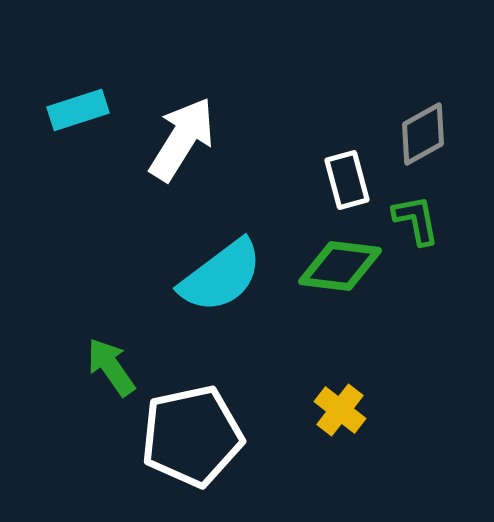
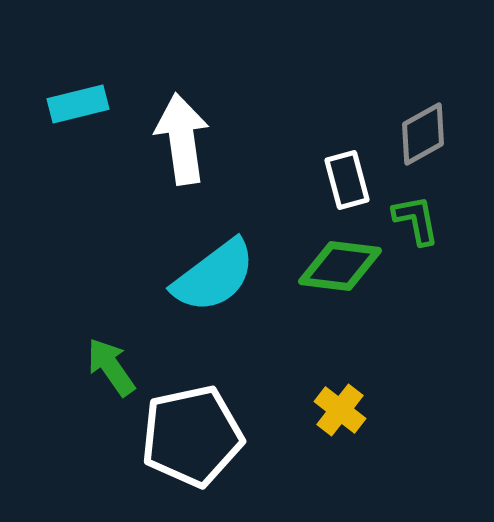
cyan rectangle: moved 6 px up; rotated 4 degrees clockwise
white arrow: rotated 40 degrees counterclockwise
cyan semicircle: moved 7 px left
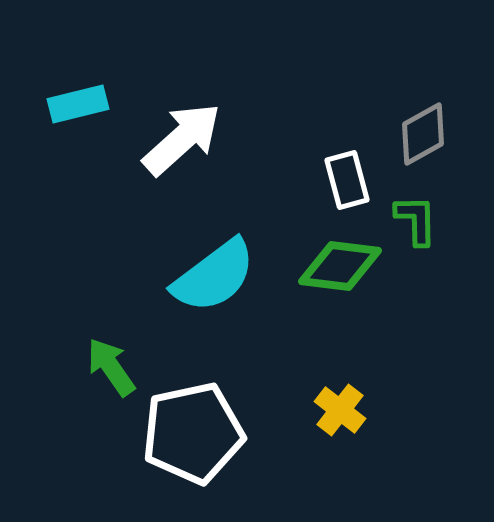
white arrow: rotated 56 degrees clockwise
green L-shape: rotated 10 degrees clockwise
white pentagon: moved 1 px right, 3 px up
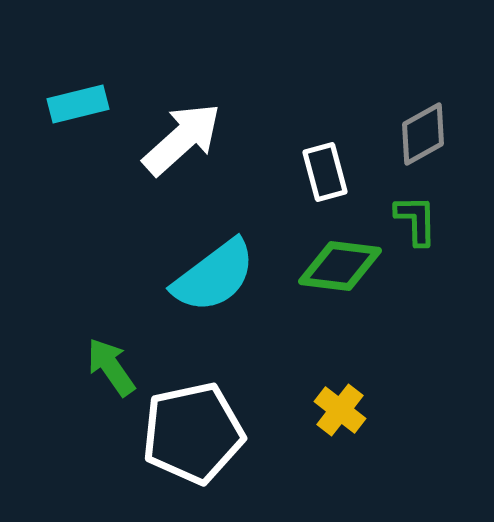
white rectangle: moved 22 px left, 8 px up
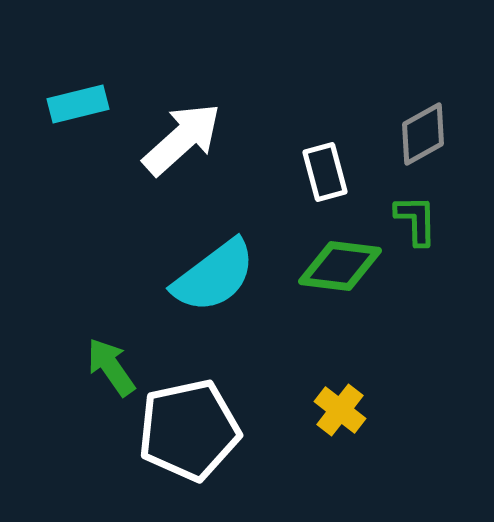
white pentagon: moved 4 px left, 3 px up
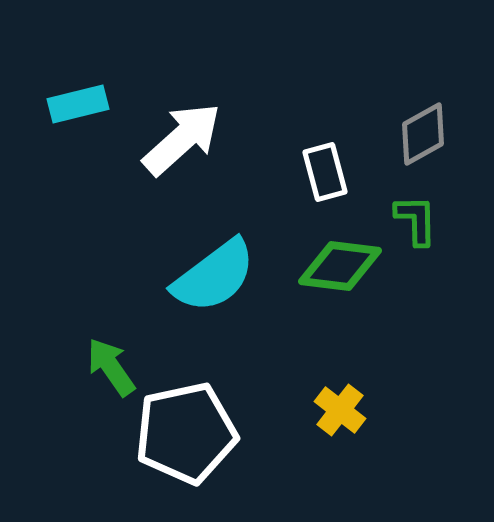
white pentagon: moved 3 px left, 3 px down
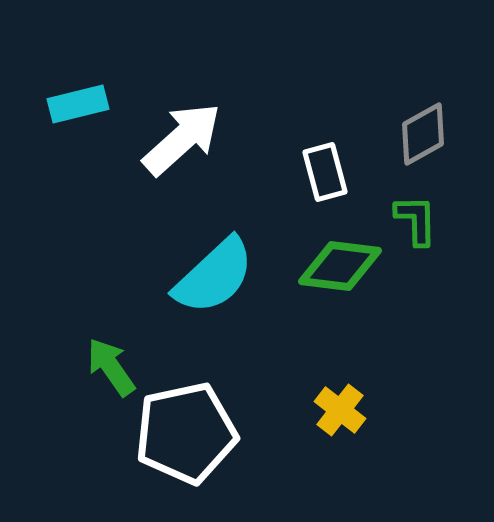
cyan semicircle: rotated 6 degrees counterclockwise
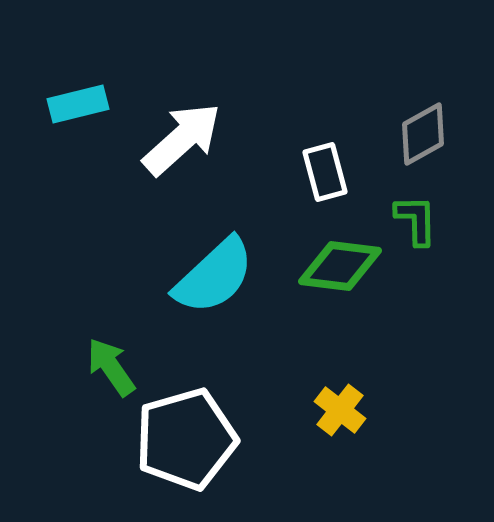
white pentagon: moved 6 px down; rotated 4 degrees counterclockwise
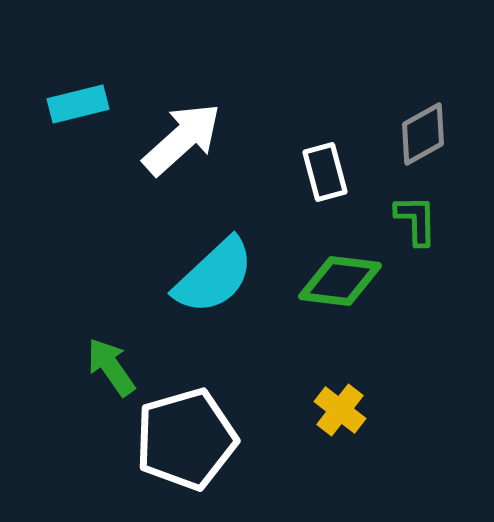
green diamond: moved 15 px down
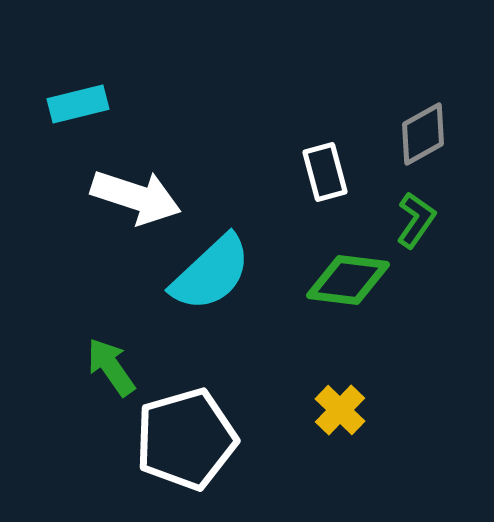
white arrow: moved 46 px left, 58 px down; rotated 60 degrees clockwise
green L-shape: rotated 36 degrees clockwise
cyan semicircle: moved 3 px left, 3 px up
green diamond: moved 8 px right, 1 px up
yellow cross: rotated 6 degrees clockwise
